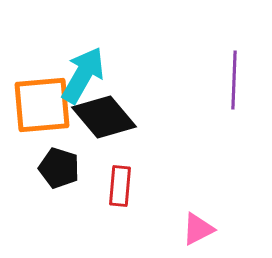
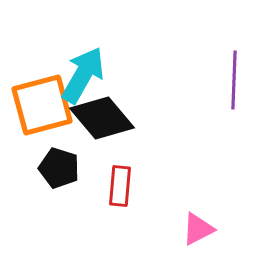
orange square: rotated 10 degrees counterclockwise
black diamond: moved 2 px left, 1 px down
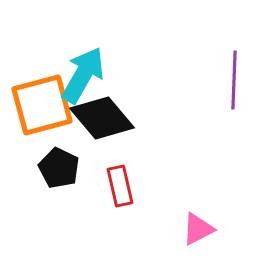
black pentagon: rotated 9 degrees clockwise
red rectangle: rotated 18 degrees counterclockwise
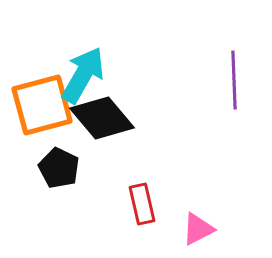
purple line: rotated 4 degrees counterclockwise
red rectangle: moved 22 px right, 18 px down
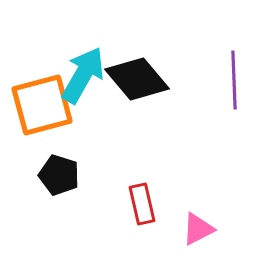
black diamond: moved 35 px right, 39 px up
black pentagon: moved 7 px down; rotated 9 degrees counterclockwise
